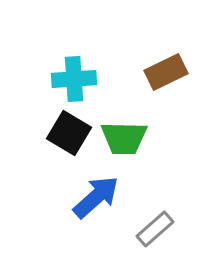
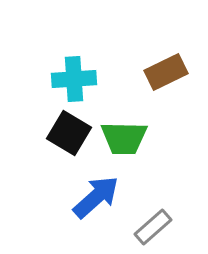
gray rectangle: moved 2 px left, 2 px up
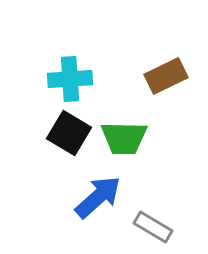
brown rectangle: moved 4 px down
cyan cross: moved 4 px left
blue arrow: moved 2 px right
gray rectangle: rotated 72 degrees clockwise
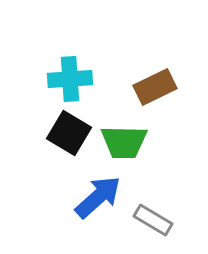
brown rectangle: moved 11 px left, 11 px down
green trapezoid: moved 4 px down
gray rectangle: moved 7 px up
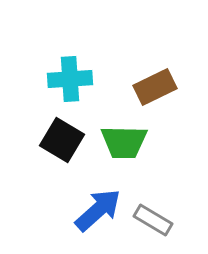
black square: moved 7 px left, 7 px down
blue arrow: moved 13 px down
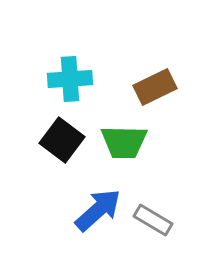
black square: rotated 6 degrees clockwise
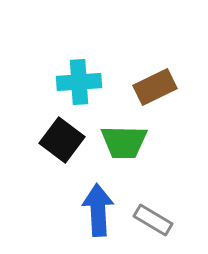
cyan cross: moved 9 px right, 3 px down
blue arrow: rotated 51 degrees counterclockwise
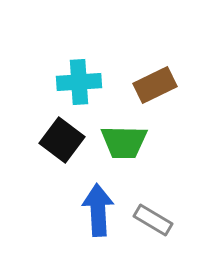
brown rectangle: moved 2 px up
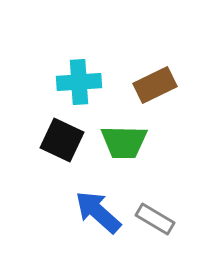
black square: rotated 12 degrees counterclockwise
blue arrow: moved 2 px down; rotated 45 degrees counterclockwise
gray rectangle: moved 2 px right, 1 px up
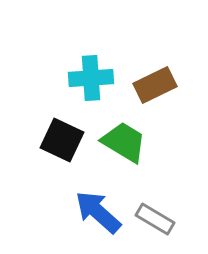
cyan cross: moved 12 px right, 4 px up
green trapezoid: rotated 150 degrees counterclockwise
